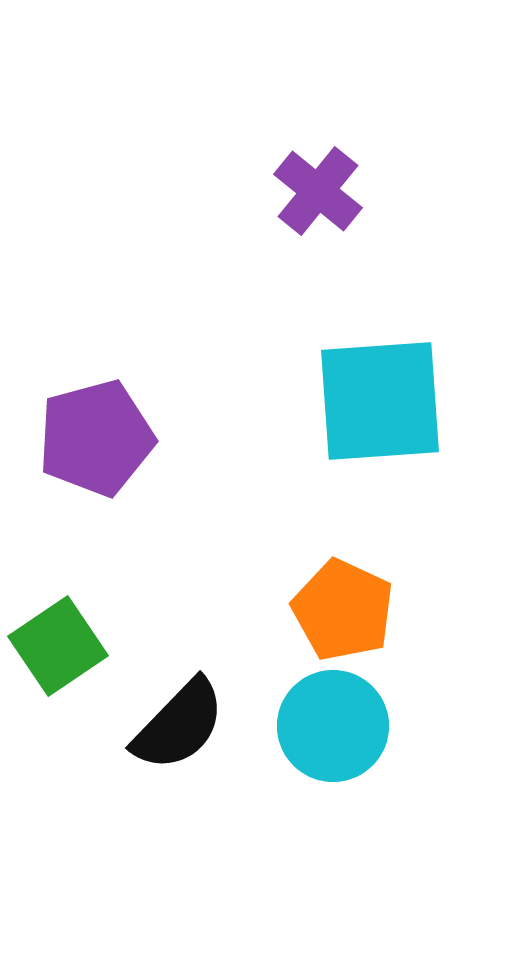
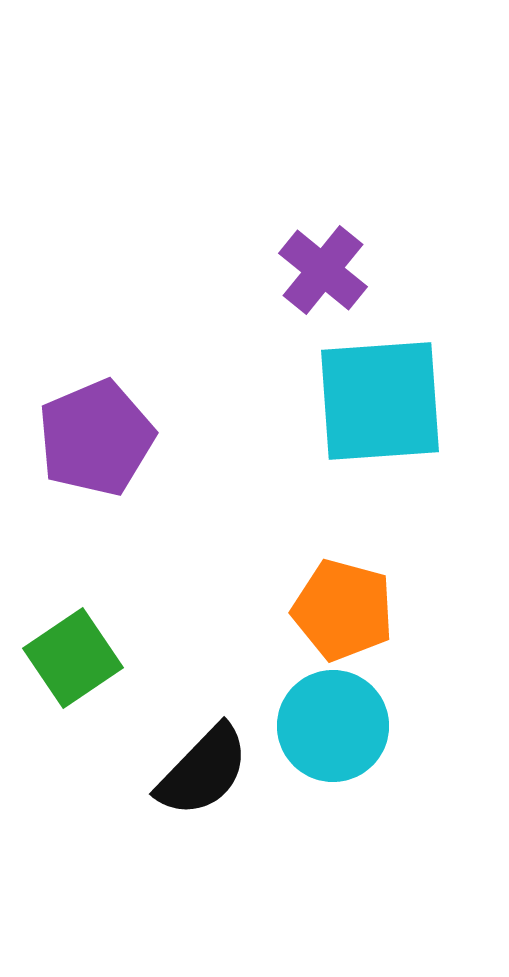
purple cross: moved 5 px right, 79 px down
purple pentagon: rotated 8 degrees counterclockwise
orange pentagon: rotated 10 degrees counterclockwise
green square: moved 15 px right, 12 px down
black semicircle: moved 24 px right, 46 px down
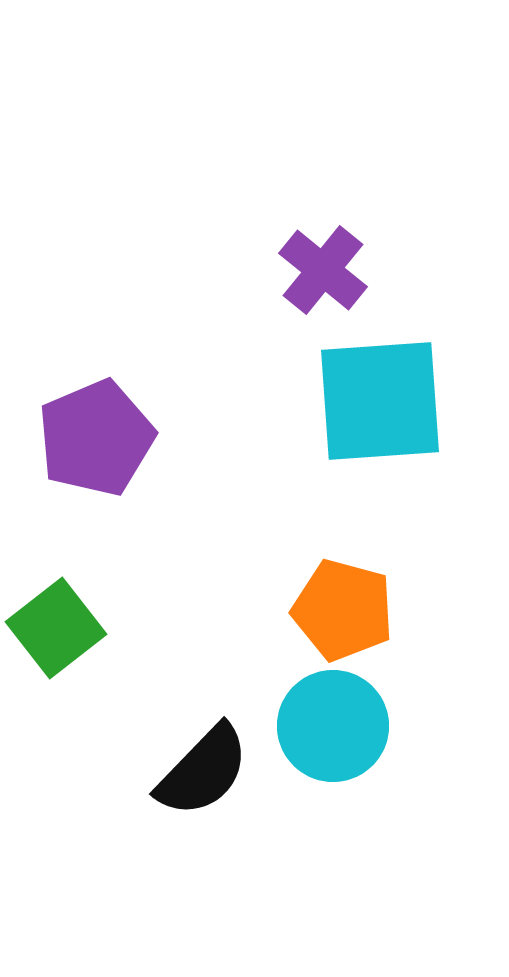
green square: moved 17 px left, 30 px up; rotated 4 degrees counterclockwise
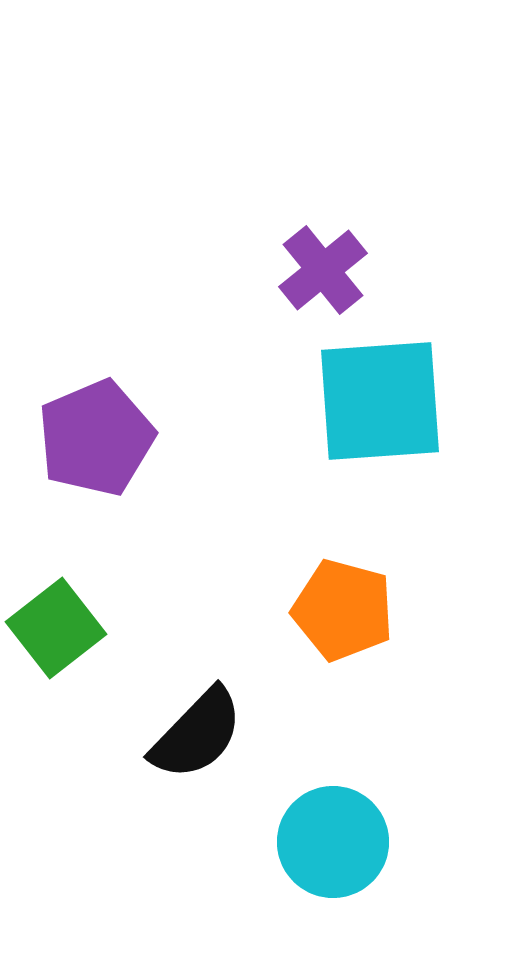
purple cross: rotated 12 degrees clockwise
cyan circle: moved 116 px down
black semicircle: moved 6 px left, 37 px up
